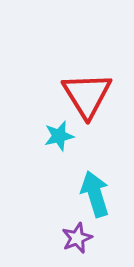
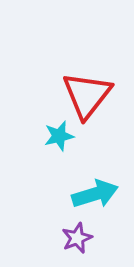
red triangle: rotated 10 degrees clockwise
cyan arrow: rotated 90 degrees clockwise
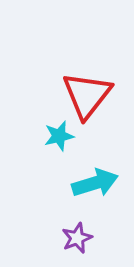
cyan arrow: moved 11 px up
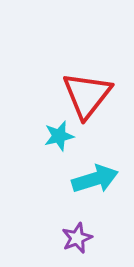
cyan arrow: moved 4 px up
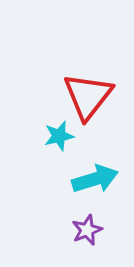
red triangle: moved 1 px right, 1 px down
purple star: moved 10 px right, 8 px up
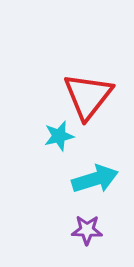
purple star: rotated 24 degrees clockwise
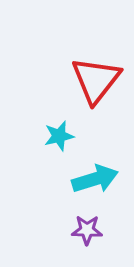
red triangle: moved 8 px right, 16 px up
